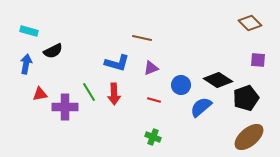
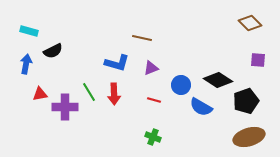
black pentagon: moved 3 px down
blue semicircle: rotated 110 degrees counterclockwise
brown ellipse: rotated 24 degrees clockwise
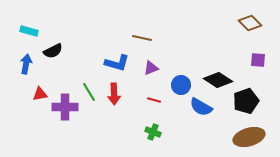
green cross: moved 5 px up
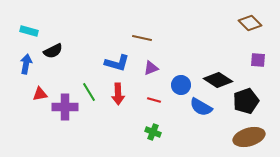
red arrow: moved 4 px right
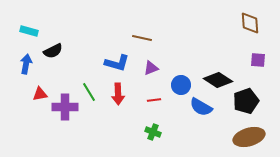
brown diamond: rotated 40 degrees clockwise
red line: rotated 24 degrees counterclockwise
